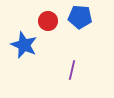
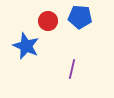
blue star: moved 2 px right, 1 px down
purple line: moved 1 px up
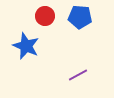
red circle: moved 3 px left, 5 px up
purple line: moved 6 px right, 6 px down; rotated 48 degrees clockwise
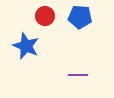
purple line: rotated 30 degrees clockwise
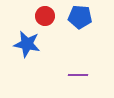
blue star: moved 1 px right, 2 px up; rotated 12 degrees counterclockwise
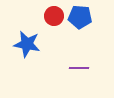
red circle: moved 9 px right
purple line: moved 1 px right, 7 px up
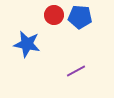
red circle: moved 1 px up
purple line: moved 3 px left, 3 px down; rotated 30 degrees counterclockwise
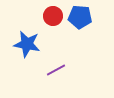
red circle: moved 1 px left, 1 px down
purple line: moved 20 px left, 1 px up
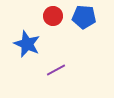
blue pentagon: moved 4 px right
blue star: rotated 12 degrees clockwise
